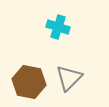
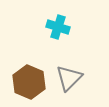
brown hexagon: rotated 12 degrees clockwise
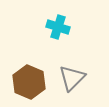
gray triangle: moved 3 px right
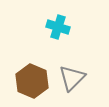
brown hexagon: moved 3 px right, 1 px up
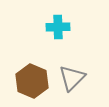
cyan cross: rotated 20 degrees counterclockwise
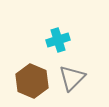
cyan cross: moved 13 px down; rotated 15 degrees counterclockwise
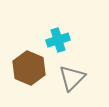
brown hexagon: moved 3 px left, 13 px up
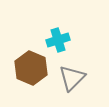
brown hexagon: moved 2 px right
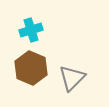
cyan cross: moved 27 px left, 10 px up
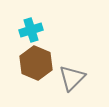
brown hexagon: moved 5 px right, 5 px up
